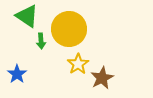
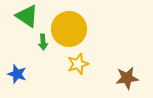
green arrow: moved 2 px right, 1 px down
yellow star: rotated 15 degrees clockwise
blue star: rotated 18 degrees counterclockwise
brown star: moved 25 px right; rotated 20 degrees clockwise
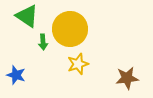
yellow circle: moved 1 px right
blue star: moved 1 px left, 1 px down
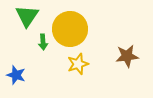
green triangle: rotated 30 degrees clockwise
brown star: moved 22 px up
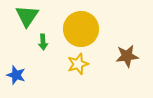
yellow circle: moved 11 px right
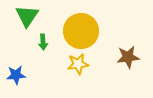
yellow circle: moved 2 px down
brown star: moved 1 px right, 1 px down
yellow star: rotated 10 degrees clockwise
blue star: rotated 24 degrees counterclockwise
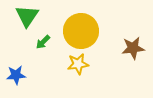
green arrow: rotated 49 degrees clockwise
brown star: moved 5 px right, 9 px up
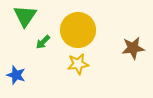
green triangle: moved 2 px left
yellow circle: moved 3 px left, 1 px up
blue star: rotated 24 degrees clockwise
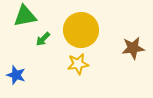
green triangle: rotated 45 degrees clockwise
yellow circle: moved 3 px right
green arrow: moved 3 px up
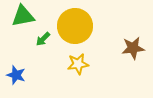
green triangle: moved 2 px left
yellow circle: moved 6 px left, 4 px up
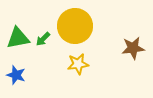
green triangle: moved 5 px left, 22 px down
